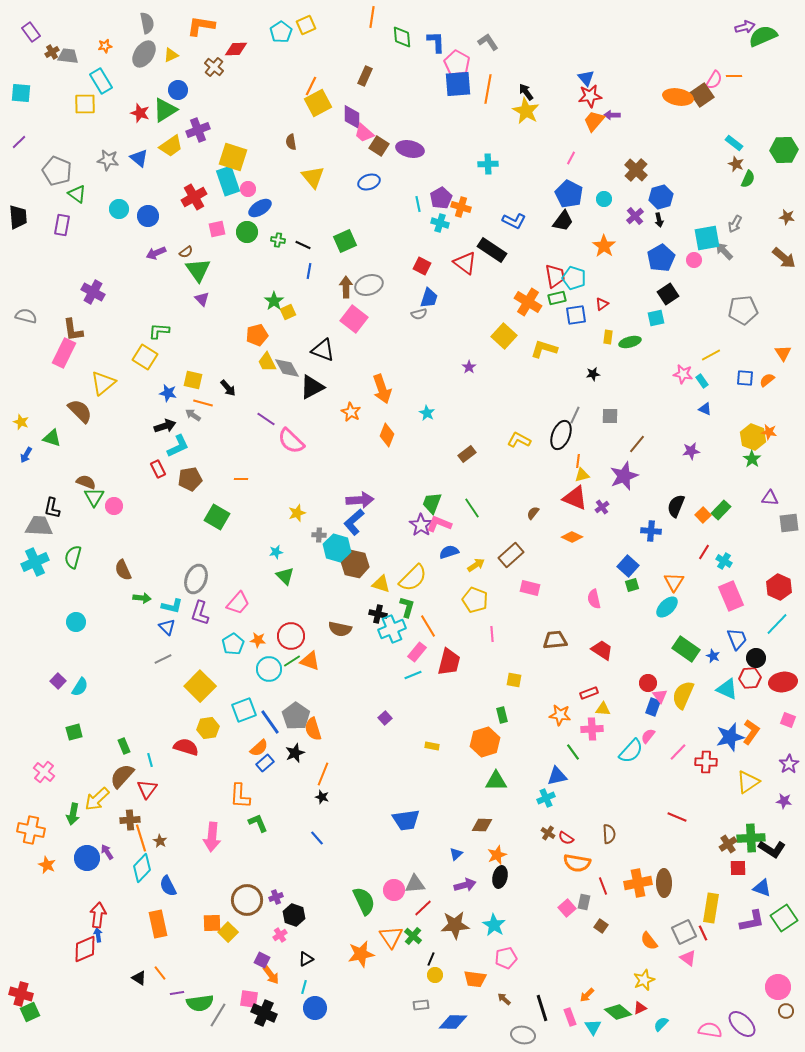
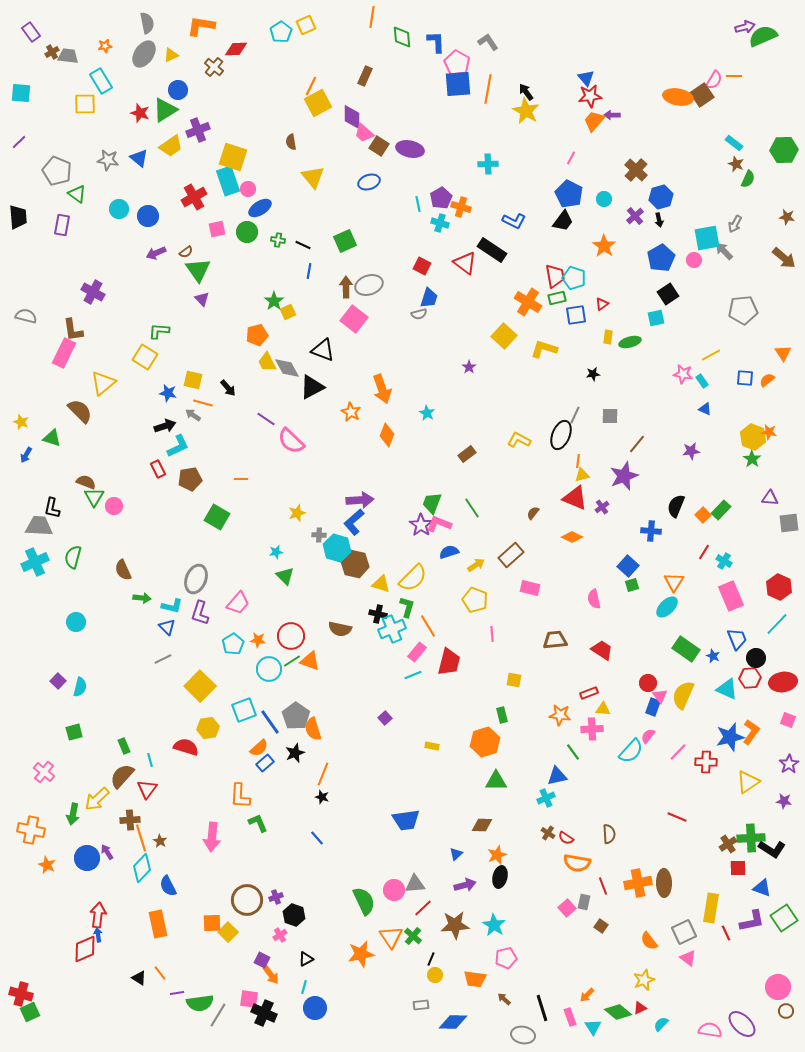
cyan semicircle at (80, 687): rotated 18 degrees counterclockwise
red line at (703, 933): moved 23 px right
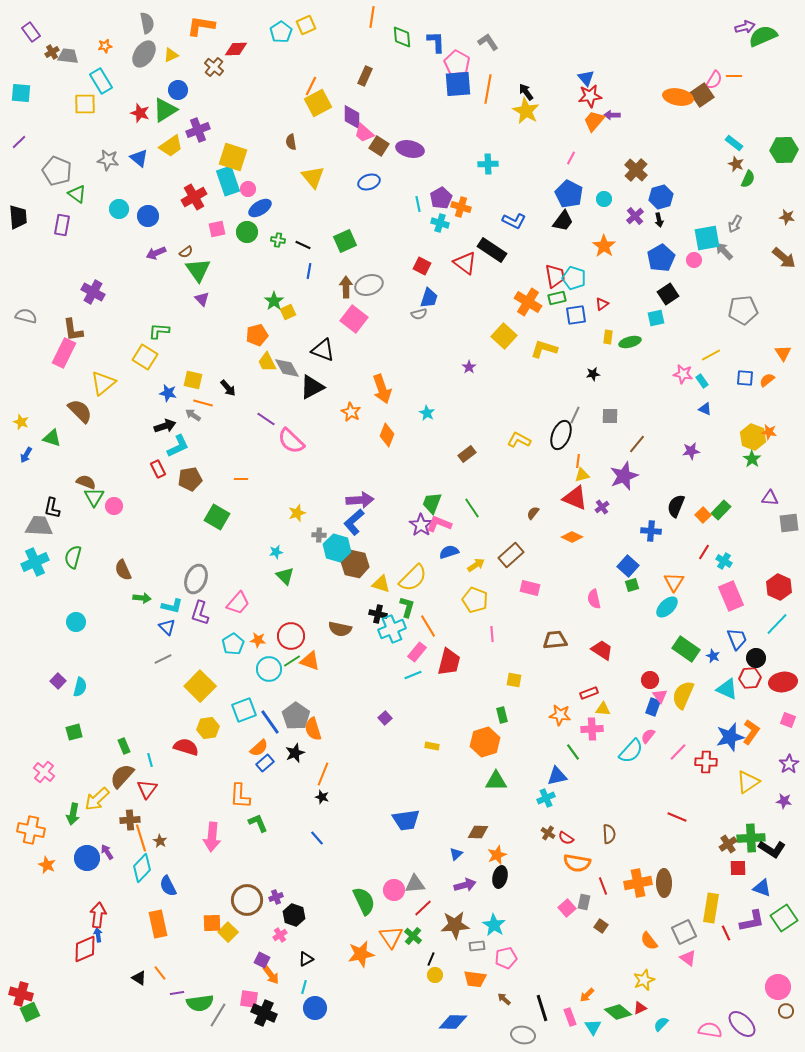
red circle at (648, 683): moved 2 px right, 3 px up
brown diamond at (482, 825): moved 4 px left, 7 px down
gray rectangle at (421, 1005): moved 56 px right, 59 px up
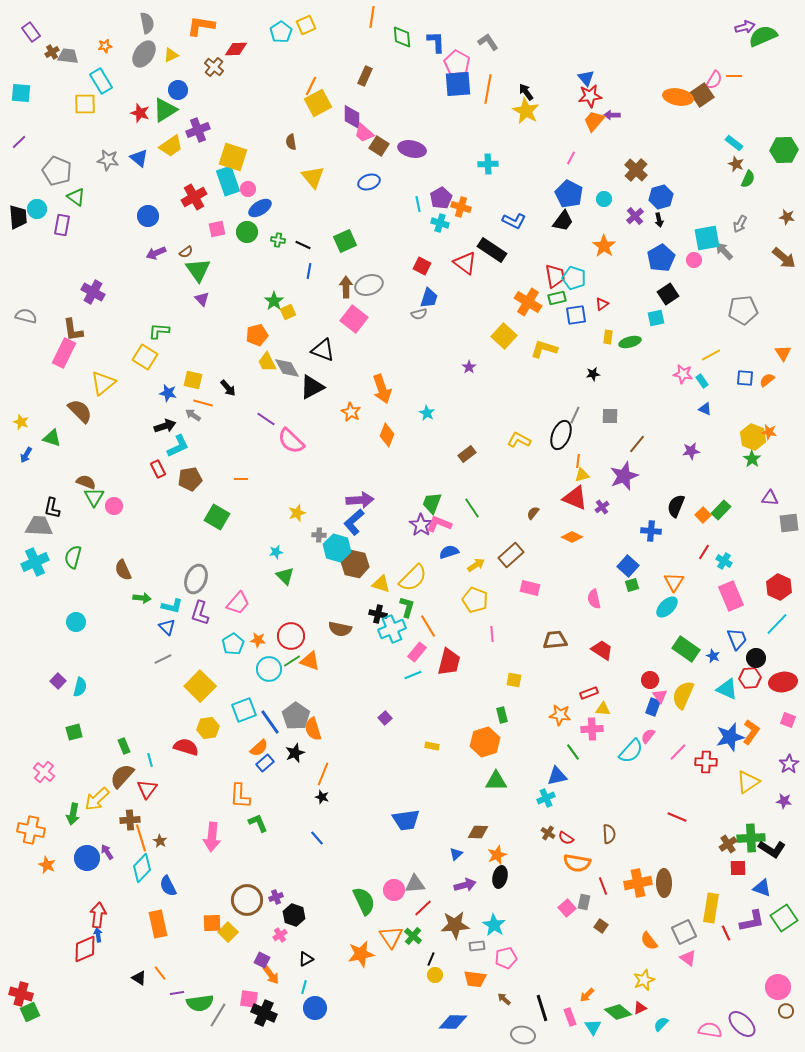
purple ellipse at (410, 149): moved 2 px right
green triangle at (77, 194): moved 1 px left, 3 px down
cyan circle at (119, 209): moved 82 px left
gray arrow at (735, 224): moved 5 px right
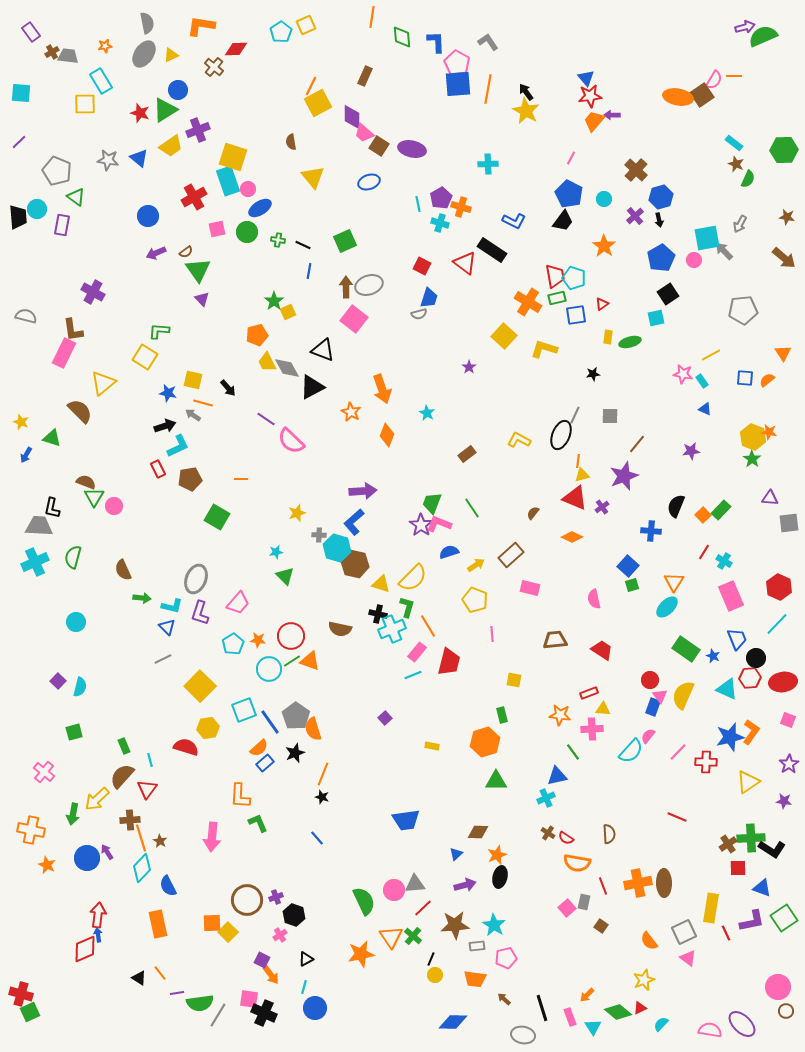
purple arrow at (360, 500): moved 3 px right, 9 px up
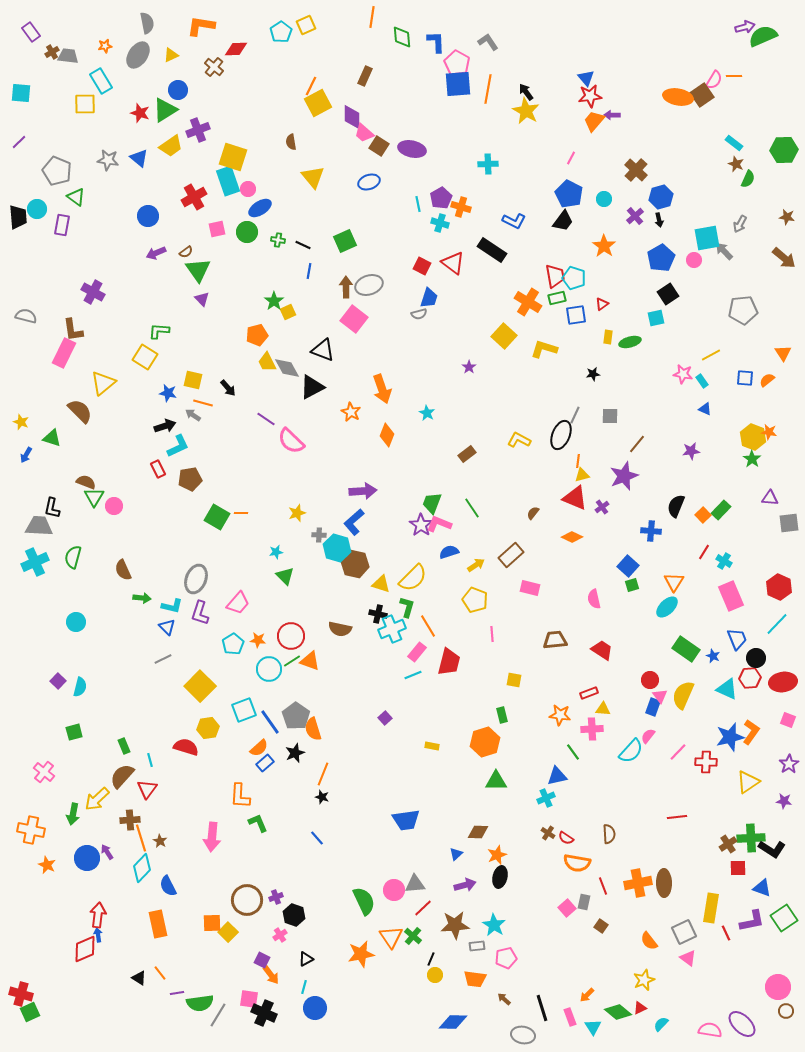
gray ellipse at (144, 54): moved 6 px left, 1 px down
red triangle at (465, 263): moved 12 px left
orange line at (241, 479): moved 34 px down
red line at (677, 817): rotated 30 degrees counterclockwise
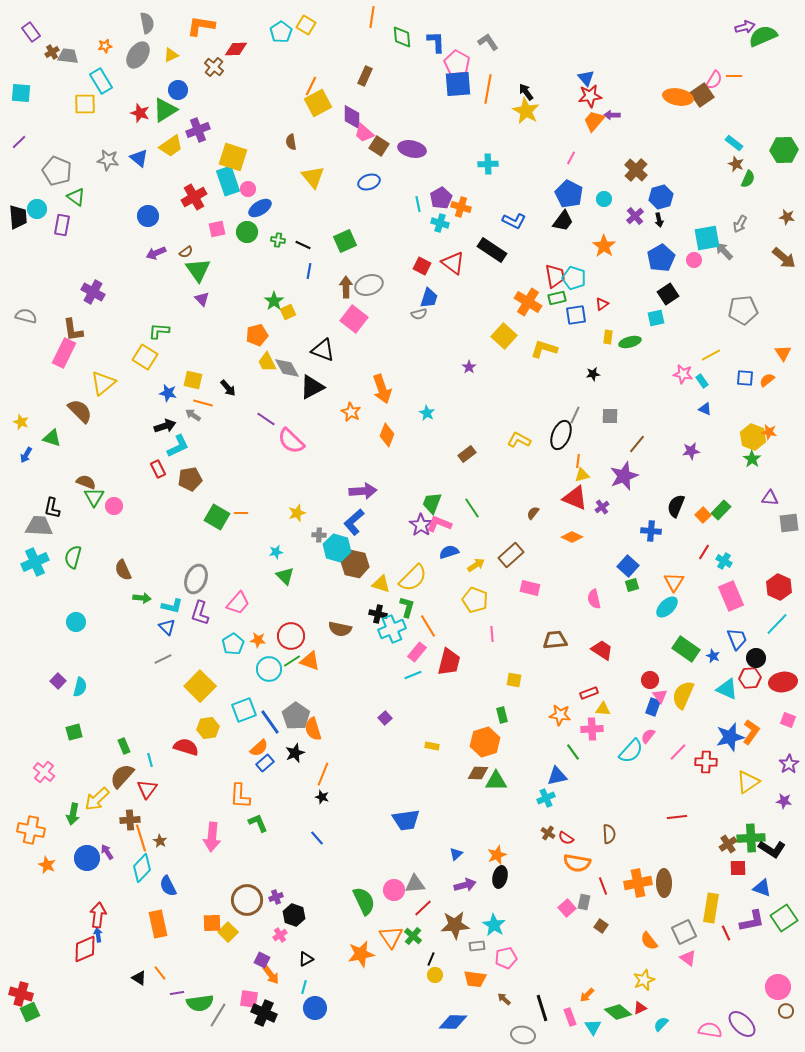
yellow square at (306, 25): rotated 36 degrees counterclockwise
brown diamond at (478, 832): moved 59 px up
